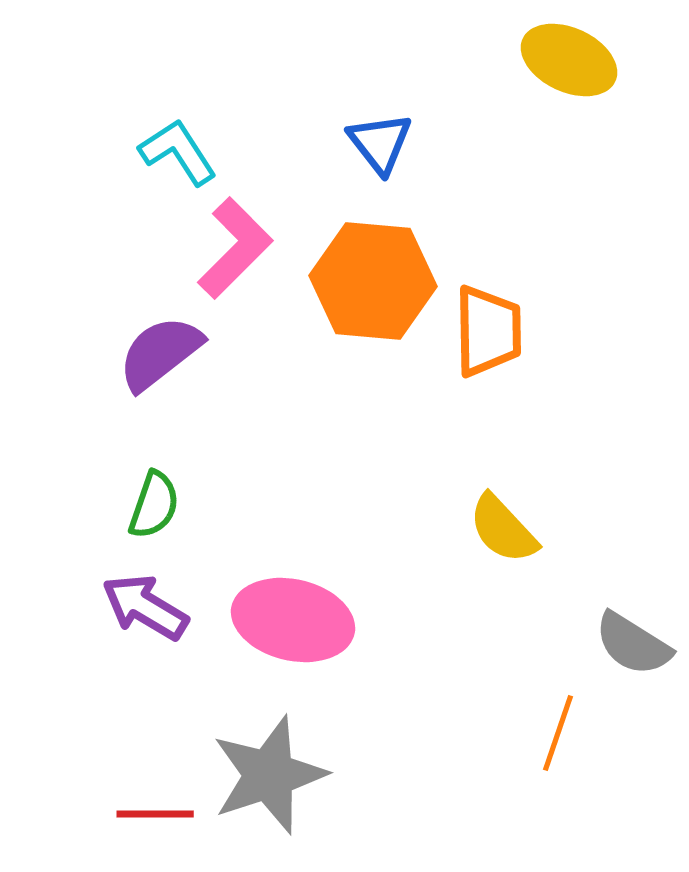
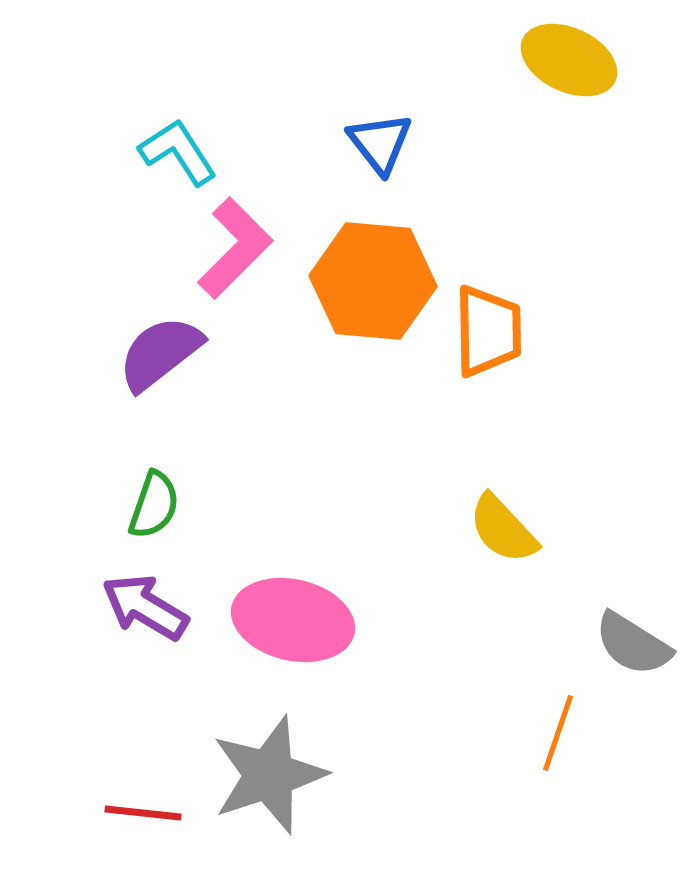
red line: moved 12 px left, 1 px up; rotated 6 degrees clockwise
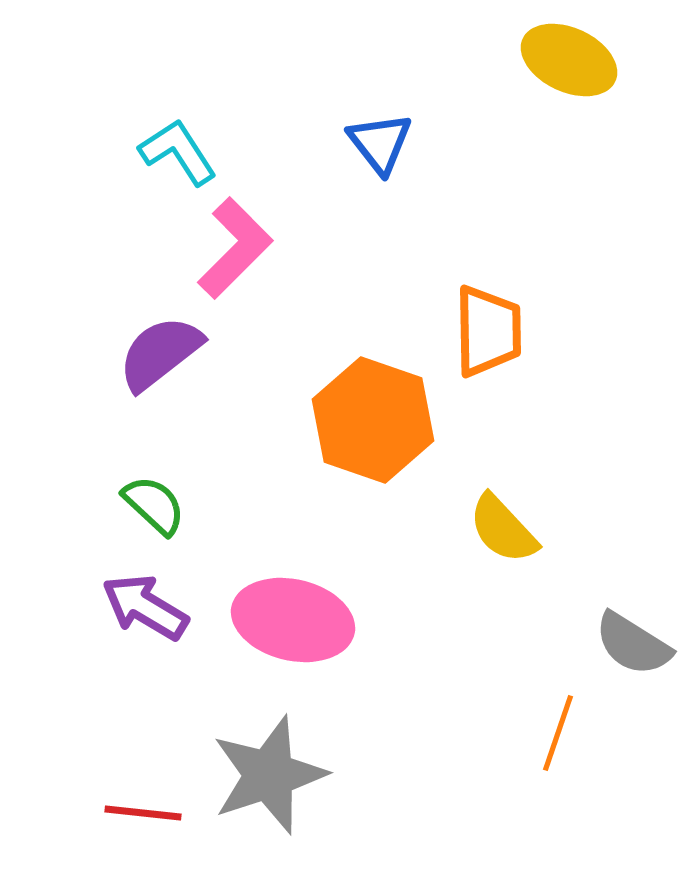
orange hexagon: moved 139 px down; rotated 14 degrees clockwise
green semicircle: rotated 66 degrees counterclockwise
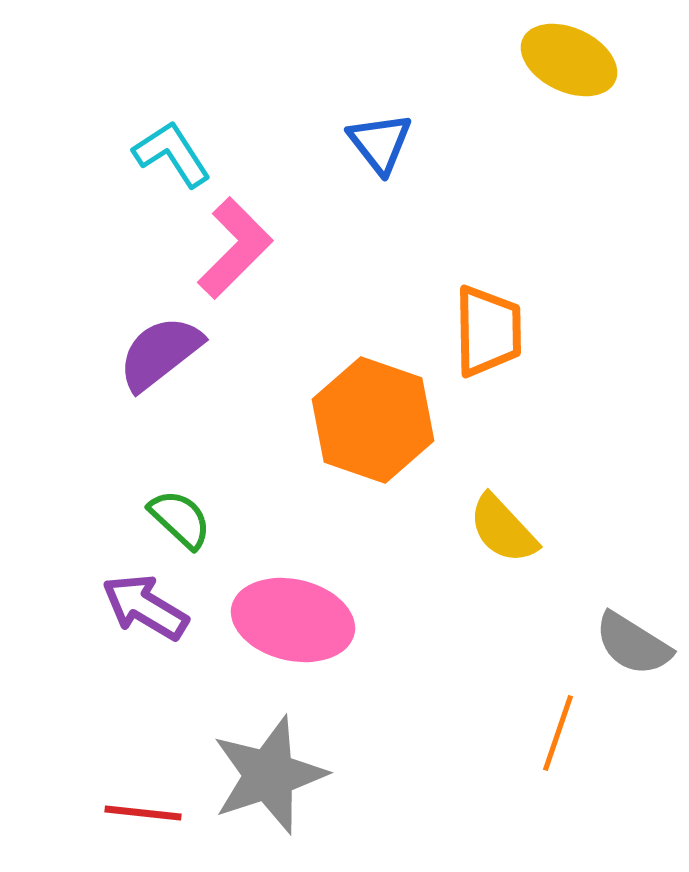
cyan L-shape: moved 6 px left, 2 px down
green semicircle: moved 26 px right, 14 px down
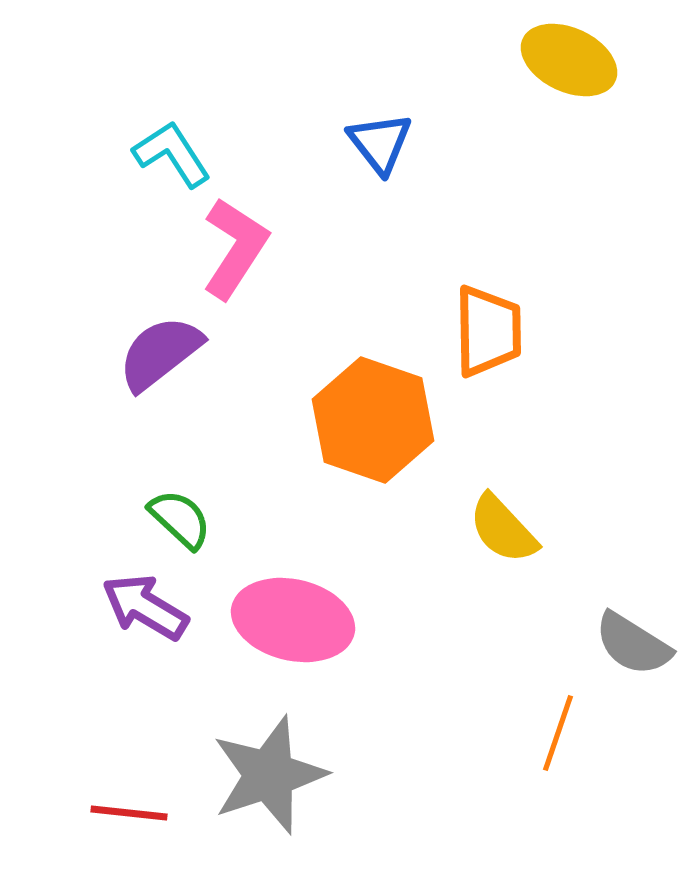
pink L-shape: rotated 12 degrees counterclockwise
red line: moved 14 px left
